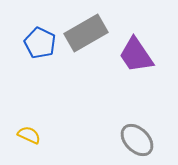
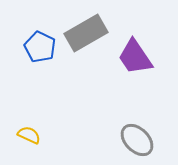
blue pentagon: moved 4 px down
purple trapezoid: moved 1 px left, 2 px down
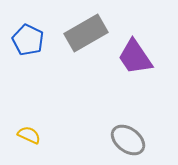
blue pentagon: moved 12 px left, 7 px up
gray ellipse: moved 9 px left; rotated 8 degrees counterclockwise
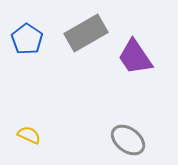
blue pentagon: moved 1 px left, 1 px up; rotated 8 degrees clockwise
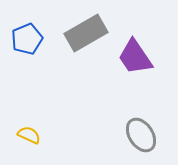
blue pentagon: rotated 16 degrees clockwise
gray ellipse: moved 13 px right, 5 px up; rotated 20 degrees clockwise
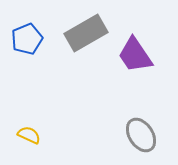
purple trapezoid: moved 2 px up
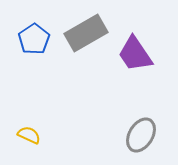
blue pentagon: moved 7 px right; rotated 12 degrees counterclockwise
purple trapezoid: moved 1 px up
gray ellipse: rotated 64 degrees clockwise
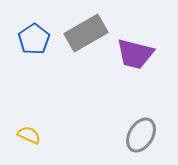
purple trapezoid: rotated 42 degrees counterclockwise
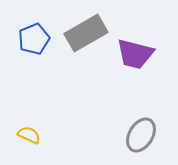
blue pentagon: rotated 12 degrees clockwise
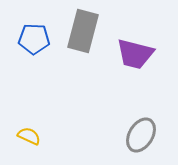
gray rectangle: moved 3 px left, 2 px up; rotated 45 degrees counterclockwise
blue pentagon: rotated 24 degrees clockwise
yellow semicircle: moved 1 px down
